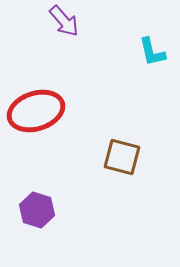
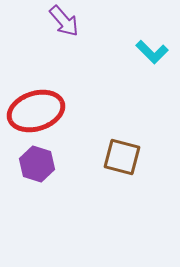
cyan L-shape: rotated 32 degrees counterclockwise
purple hexagon: moved 46 px up
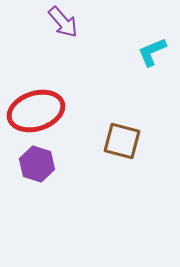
purple arrow: moved 1 px left, 1 px down
cyan L-shape: rotated 112 degrees clockwise
brown square: moved 16 px up
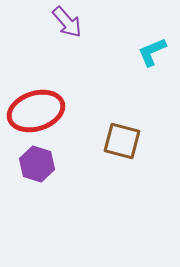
purple arrow: moved 4 px right
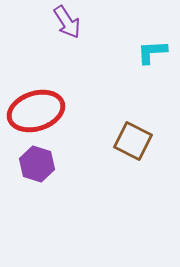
purple arrow: rotated 8 degrees clockwise
cyan L-shape: rotated 20 degrees clockwise
brown square: moved 11 px right; rotated 12 degrees clockwise
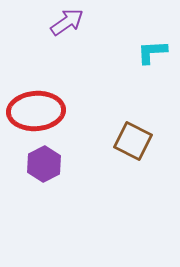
purple arrow: rotated 92 degrees counterclockwise
red ellipse: rotated 14 degrees clockwise
purple hexagon: moved 7 px right; rotated 16 degrees clockwise
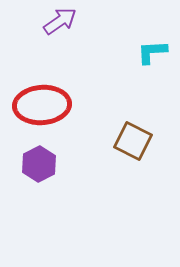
purple arrow: moved 7 px left, 1 px up
red ellipse: moved 6 px right, 6 px up
purple hexagon: moved 5 px left
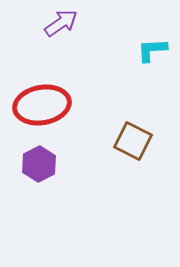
purple arrow: moved 1 px right, 2 px down
cyan L-shape: moved 2 px up
red ellipse: rotated 6 degrees counterclockwise
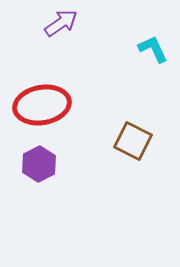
cyan L-shape: moved 1 px right, 1 px up; rotated 68 degrees clockwise
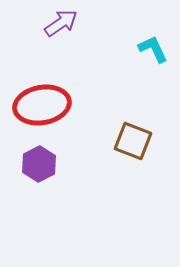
brown square: rotated 6 degrees counterclockwise
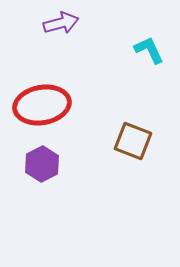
purple arrow: rotated 20 degrees clockwise
cyan L-shape: moved 4 px left, 1 px down
purple hexagon: moved 3 px right
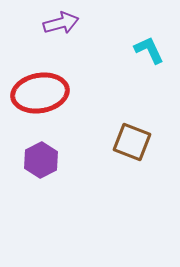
red ellipse: moved 2 px left, 12 px up
brown square: moved 1 px left, 1 px down
purple hexagon: moved 1 px left, 4 px up
